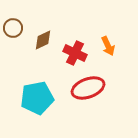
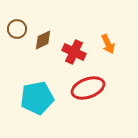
brown circle: moved 4 px right, 1 px down
orange arrow: moved 2 px up
red cross: moved 1 px left, 1 px up
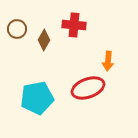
brown diamond: moved 1 px right; rotated 35 degrees counterclockwise
orange arrow: moved 17 px down; rotated 30 degrees clockwise
red cross: moved 27 px up; rotated 20 degrees counterclockwise
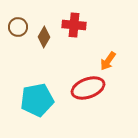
brown circle: moved 1 px right, 2 px up
brown diamond: moved 3 px up
orange arrow: rotated 30 degrees clockwise
cyan pentagon: moved 2 px down
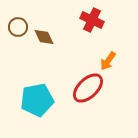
red cross: moved 18 px right, 5 px up; rotated 20 degrees clockwise
brown diamond: rotated 55 degrees counterclockwise
red ellipse: rotated 24 degrees counterclockwise
